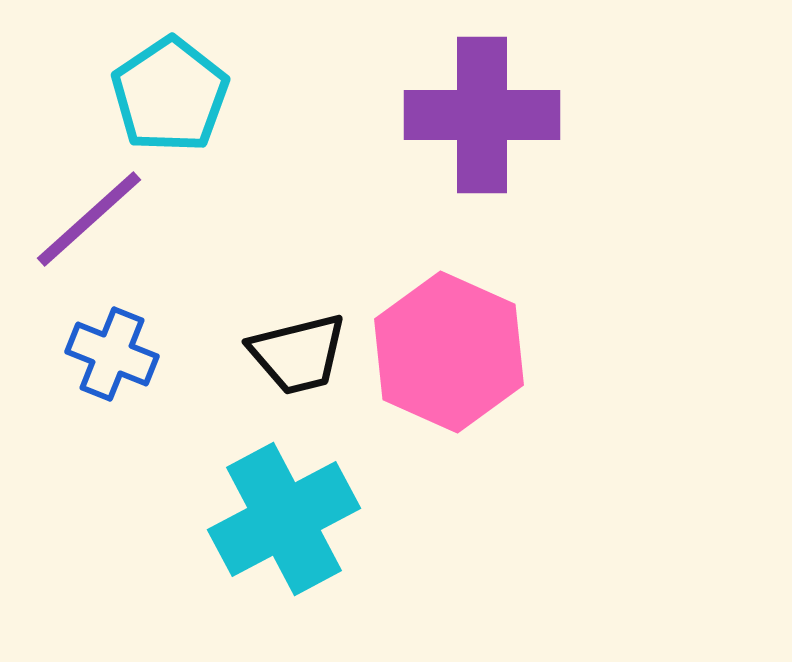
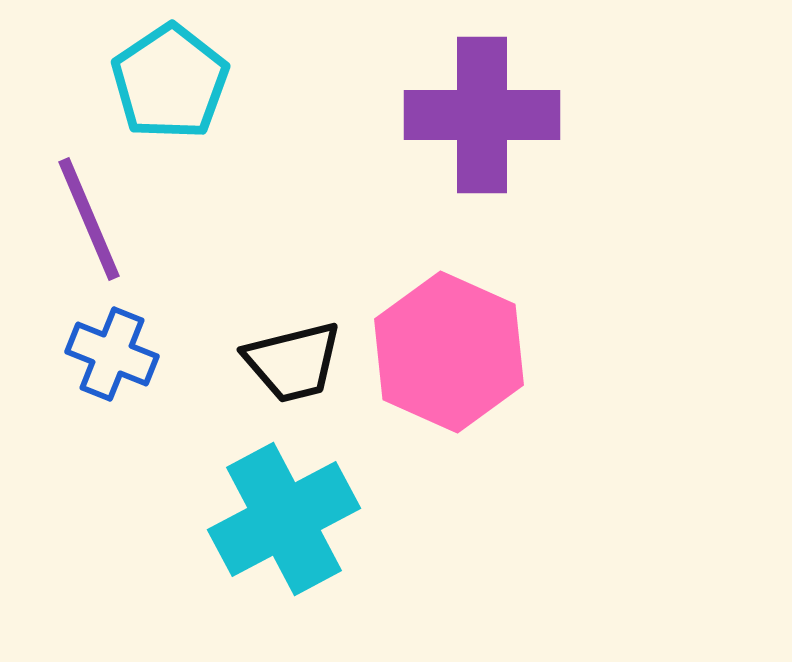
cyan pentagon: moved 13 px up
purple line: rotated 71 degrees counterclockwise
black trapezoid: moved 5 px left, 8 px down
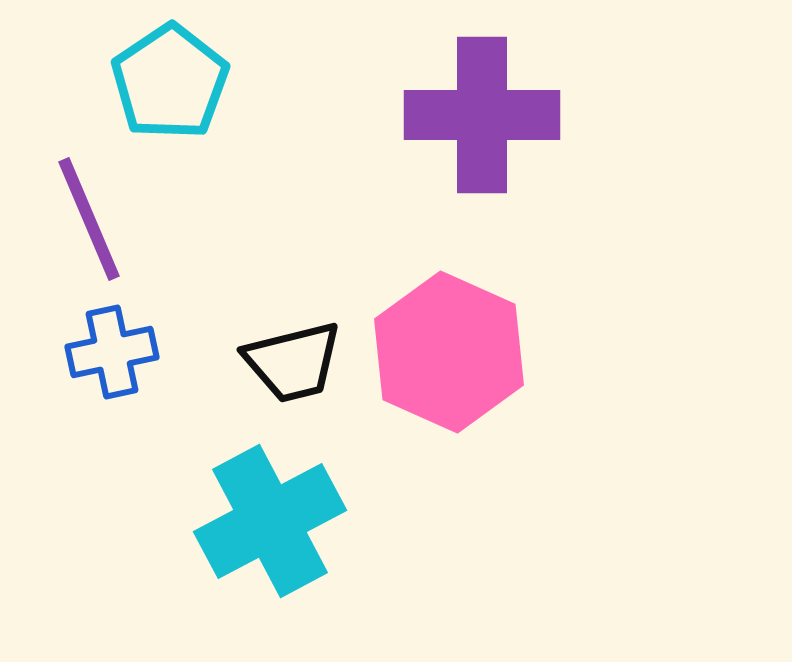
blue cross: moved 2 px up; rotated 34 degrees counterclockwise
cyan cross: moved 14 px left, 2 px down
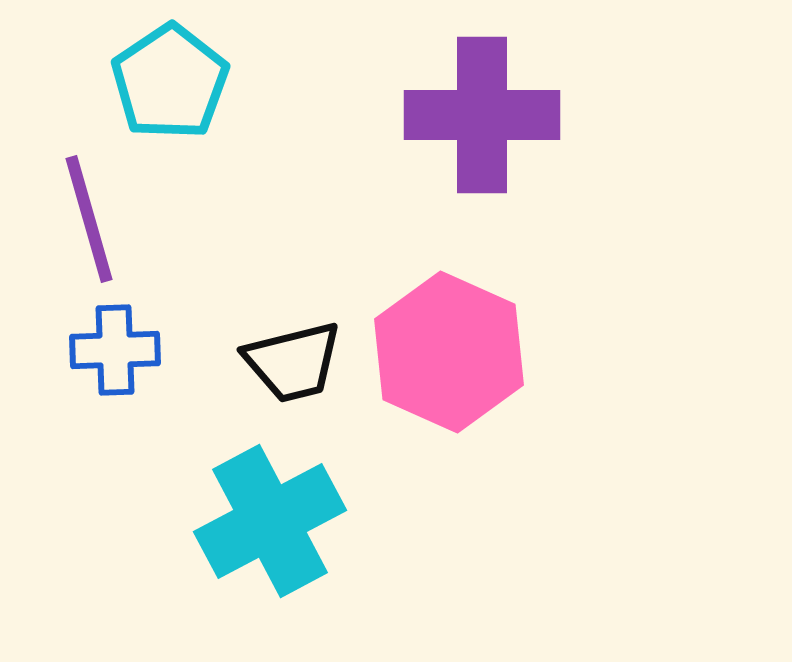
purple line: rotated 7 degrees clockwise
blue cross: moved 3 px right, 2 px up; rotated 10 degrees clockwise
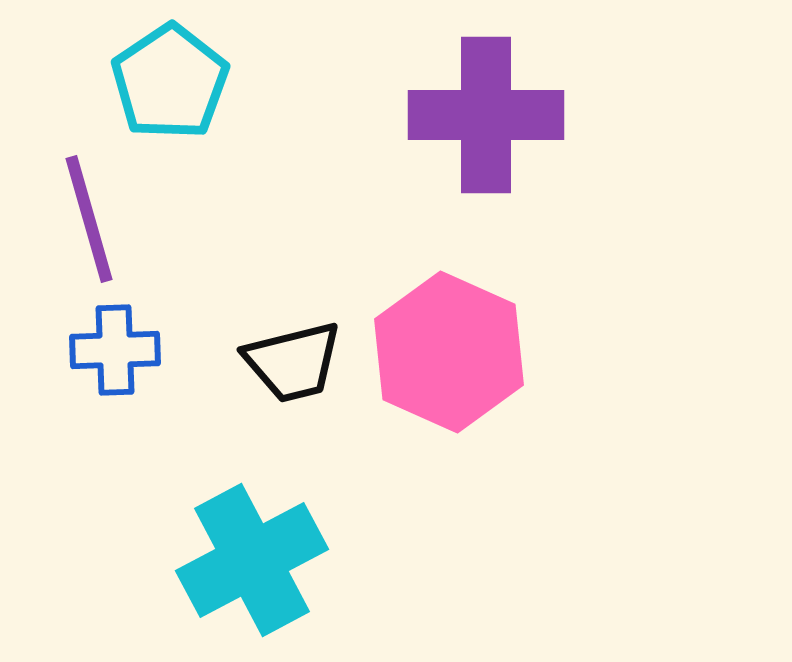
purple cross: moved 4 px right
cyan cross: moved 18 px left, 39 px down
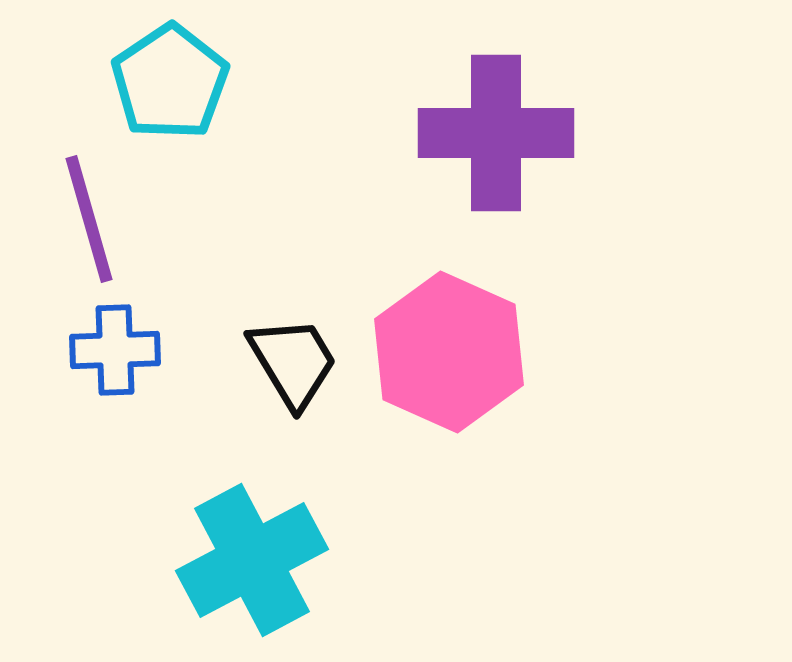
purple cross: moved 10 px right, 18 px down
black trapezoid: rotated 107 degrees counterclockwise
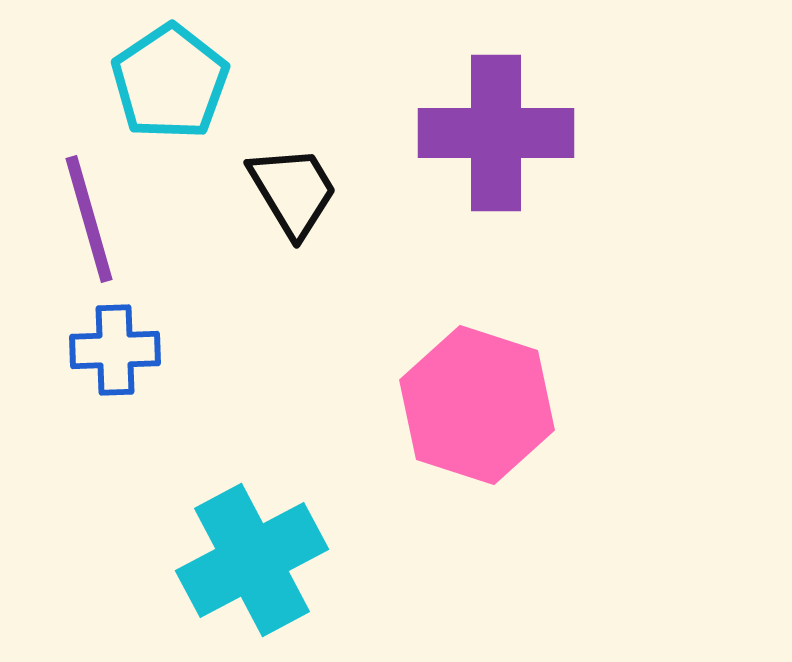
pink hexagon: moved 28 px right, 53 px down; rotated 6 degrees counterclockwise
black trapezoid: moved 171 px up
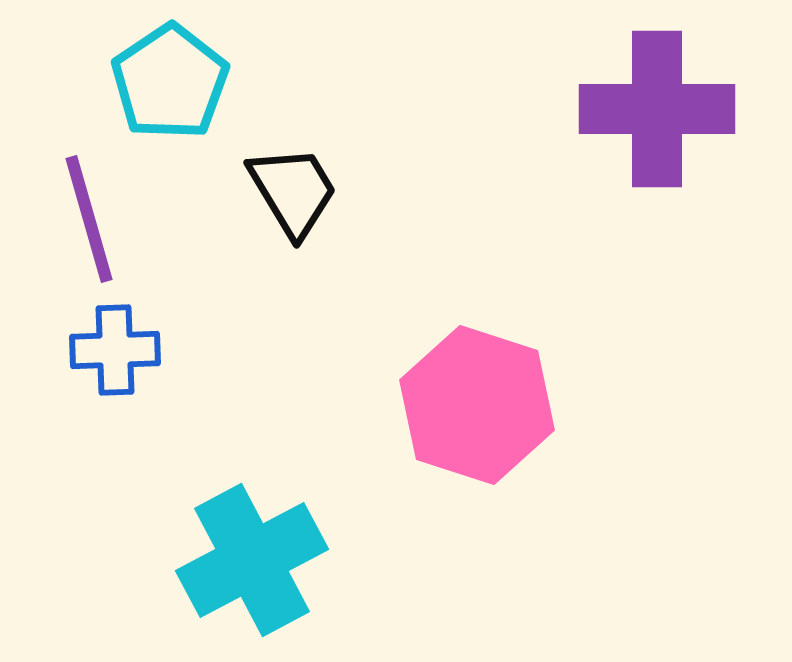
purple cross: moved 161 px right, 24 px up
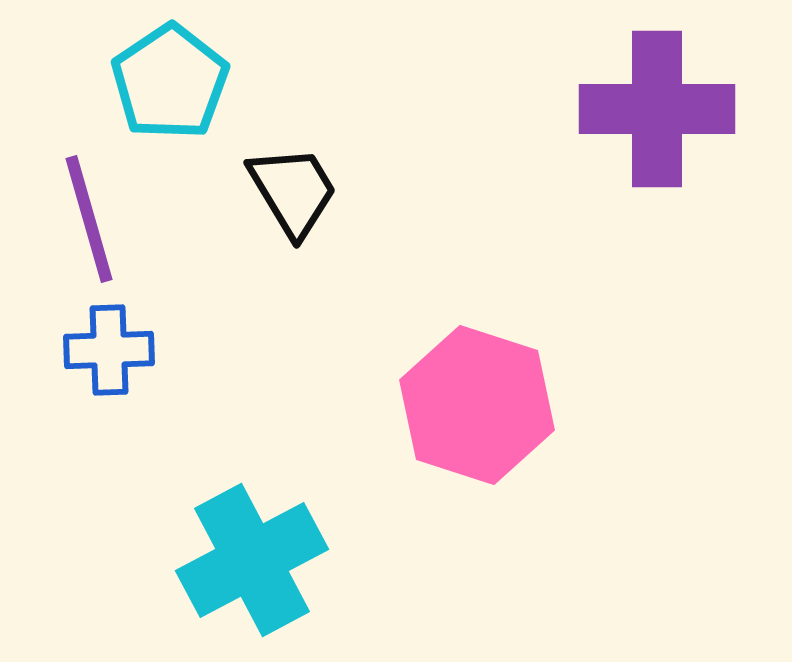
blue cross: moved 6 px left
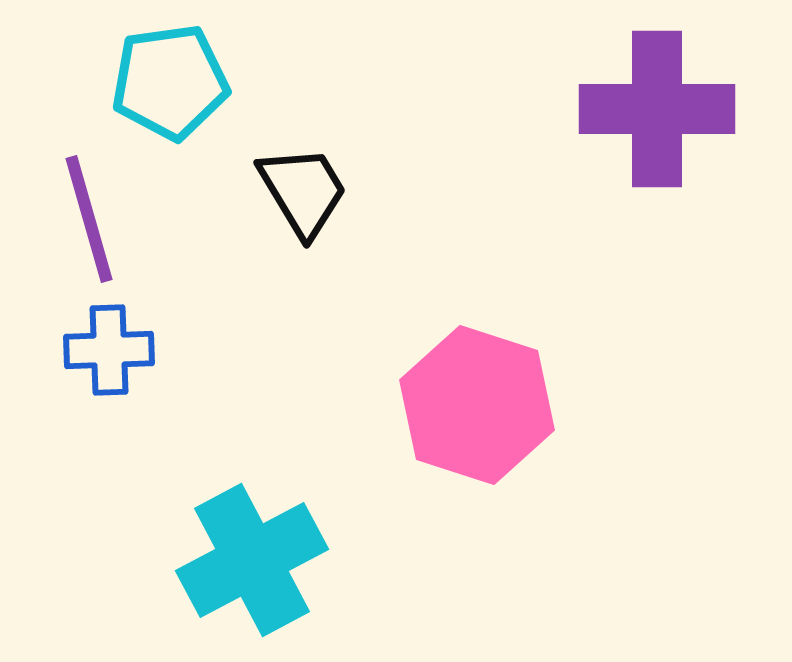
cyan pentagon: rotated 26 degrees clockwise
black trapezoid: moved 10 px right
